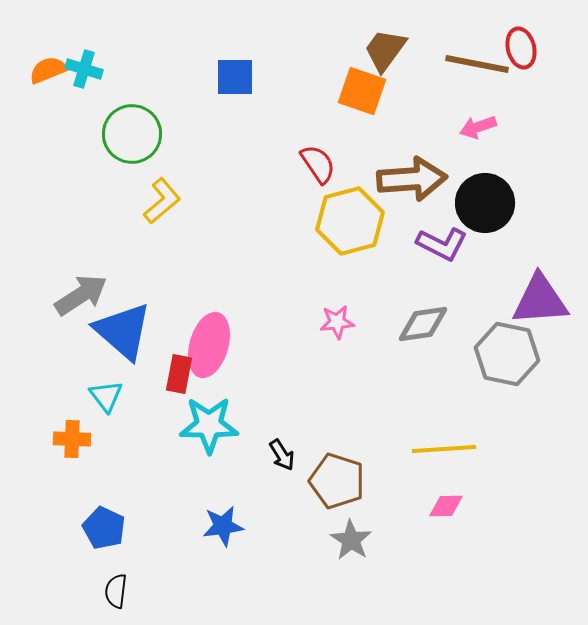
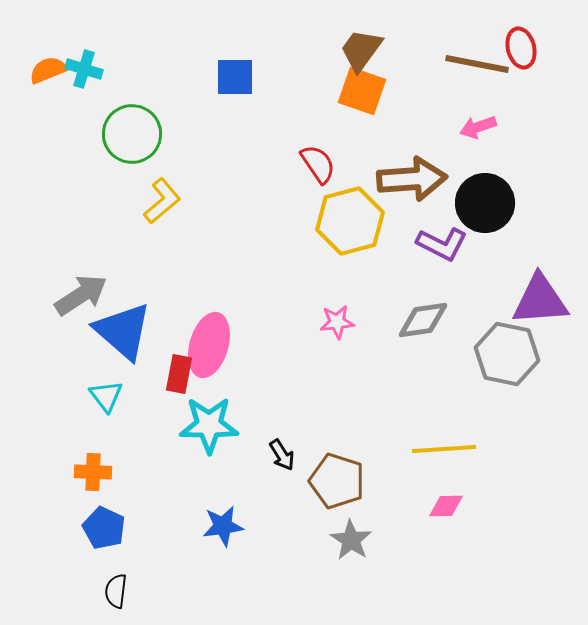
brown trapezoid: moved 24 px left
gray diamond: moved 4 px up
orange cross: moved 21 px right, 33 px down
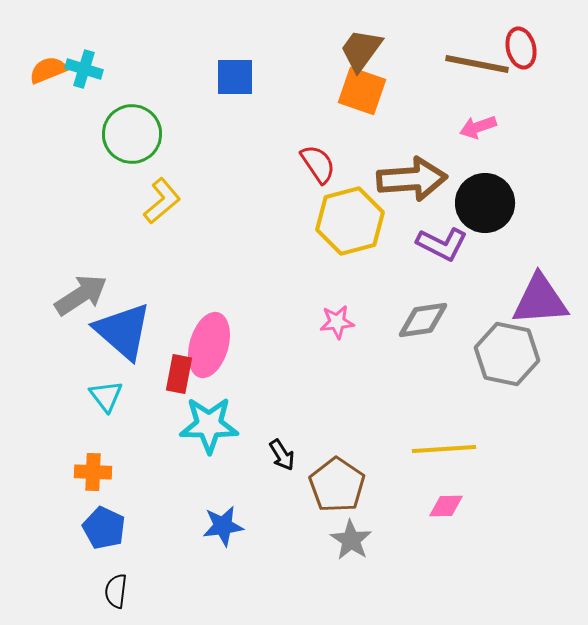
brown pentagon: moved 4 px down; rotated 16 degrees clockwise
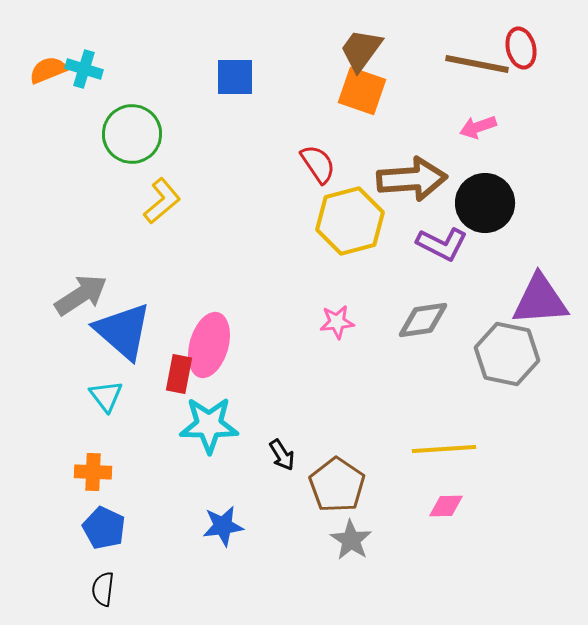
black semicircle: moved 13 px left, 2 px up
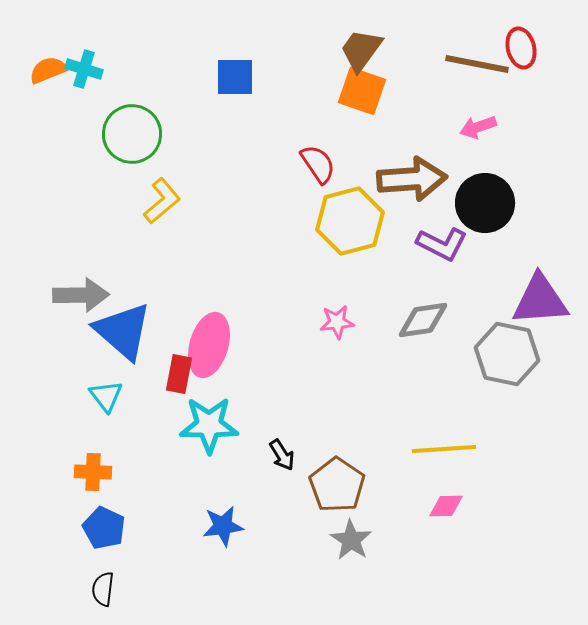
gray arrow: rotated 32 degrees clockwise
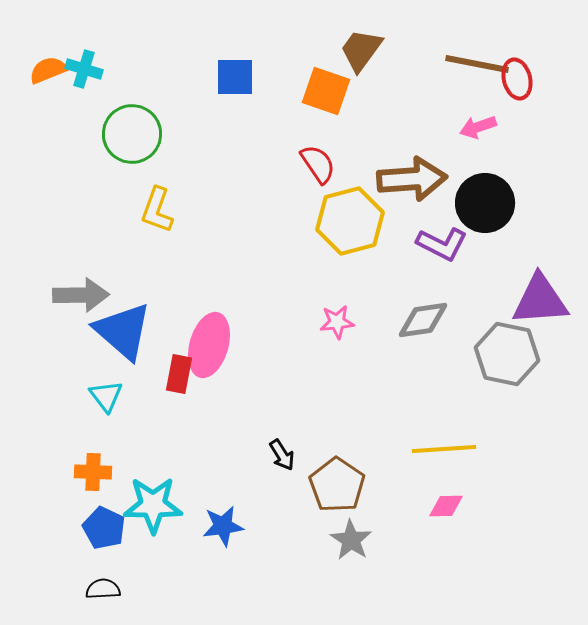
red ellipse: moved 4 px left, 31 px down
orange square: moved 36 px left
yellow L-shape: moved 5 px left, 9 px down; rotated 150 degrees clockwise
cyan star: moved 56 px left, 80 px down
black semicircle: rotated 80 degrees clockwise
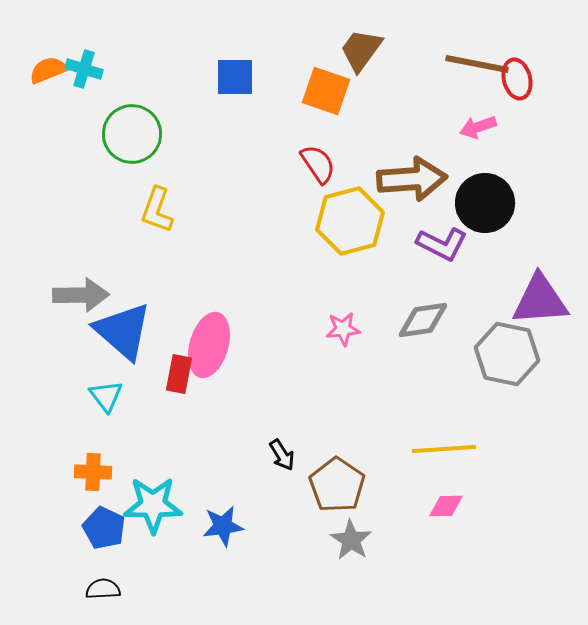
pink star: moved 6 px right, 7 px down
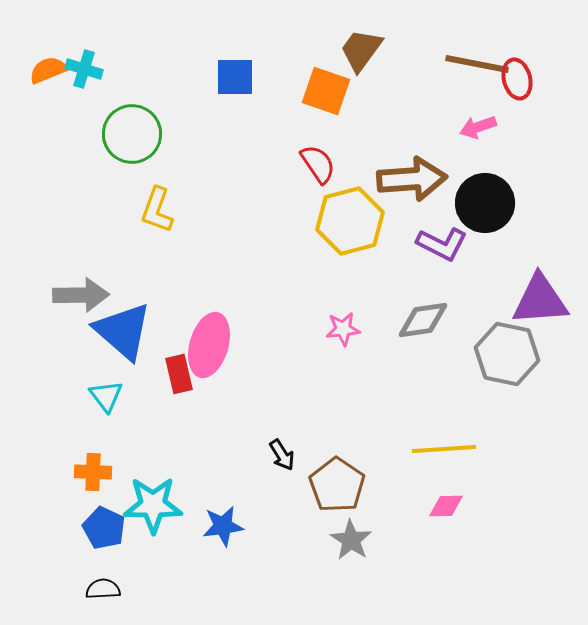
red rectangle: rotated 24 degrees counterclockwise
